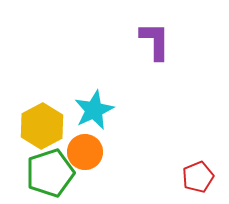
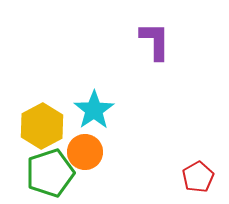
cyan star: rotated 9 degrees counterclockwise
red pentagon: rotated 8 degrees counterclockwise
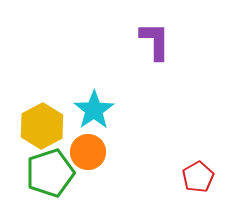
orange circle: moved 3 px right
